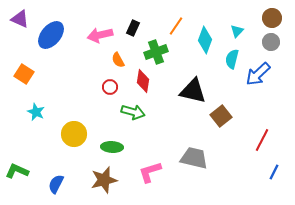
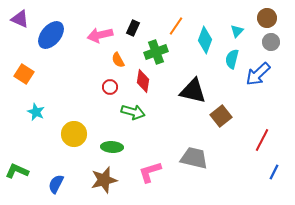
brown circle: moved 5 px left
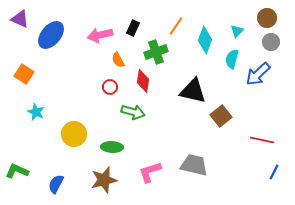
red line: rotated 75 degrees clockwise
gray trapezoid: moved 7 px down
